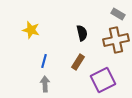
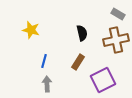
gray arrow: moved 2 px right
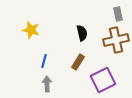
gray rectangle: rotated 48 degrees clockwise
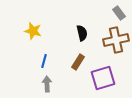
gray rectangle: moved 1 px right, 1 px up; rotated 24 degrees counterclockwise
yellow star: moved 2 px right, 1 px down
purple square: moved 2 px up; rotated 10 degrees clockwise
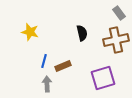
yellow star: moved 3 px left, 1 px down
brown rectangle: moved 15 px left, 4 px down; rotated 35 degrees clockwise
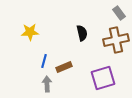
yellow star: rotated 18 degrees counterclockwise
brown rectangle: moved 1 px right, 1 px down
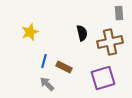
gray rectangle: rotated 32 degrees clockwise
yellow star: rotated 18 degrees counterclockwise
brown cross: moved 6 px left, 2 px down
brown rectangle: rotated 49 degrees clockwise
gray arrow: rotated 42 degrees counterclockwise
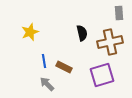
blue line: rotated 24 degrees counterclockwise
purple square: moved 1 px left, 3 px up
